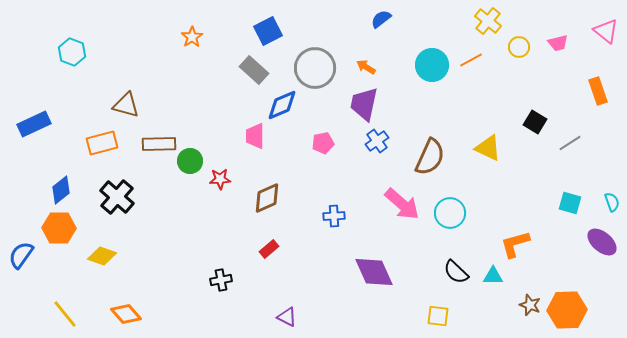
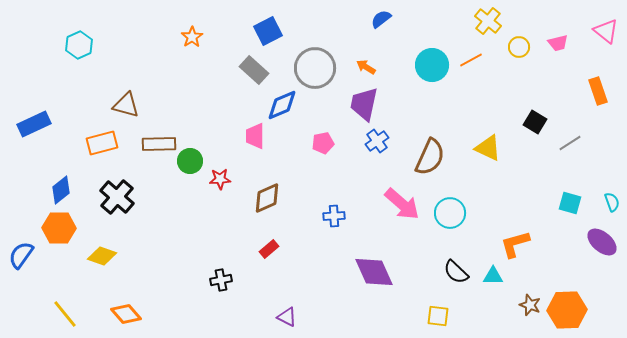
cyan hexagon at (72, 52): moved 7 px right, 7 px up; rotated 16 degrees clockwise
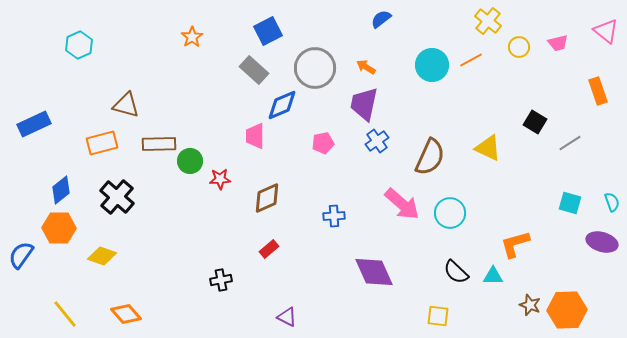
purple ellipse at (602, 242): rotated 24 degrees counterclockwise
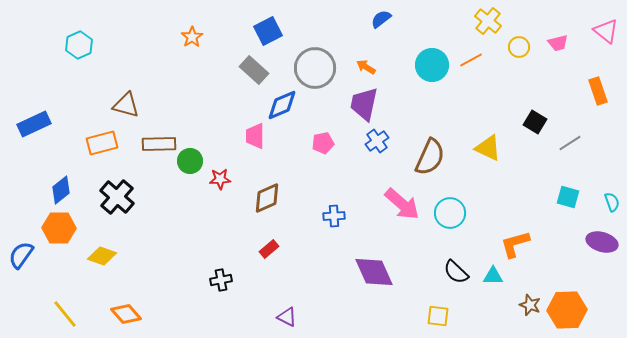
cyan square at (570, 203): moved 2 px left, 6 px up
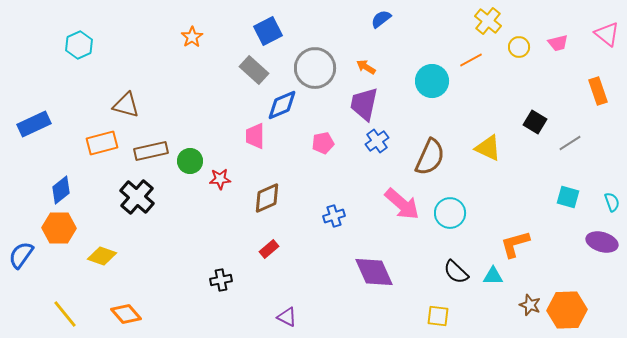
pink triangle at (606, 31): moved 1 px right, 3 px down
cyan circle at (432, 65): moved 16 px down
brown rectangle at (159, 144): moved 8 px left, 7 px down; rotated 12 degrees counterclockwise
black cross at (117, 197): moved 20 px right
blue cross at (334, 216): rotated 15 degrees counterclockwise
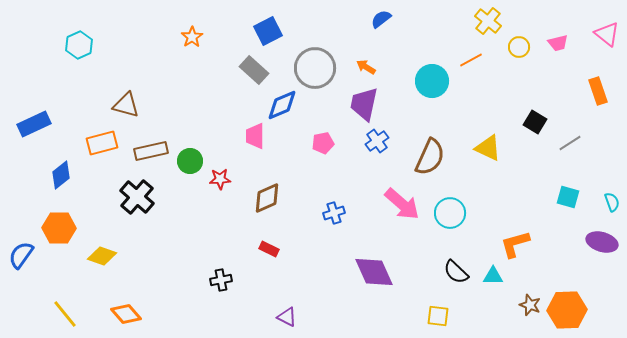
blue diamond at (61, 190): moved 15 px up
blue cross at (334, 216): moved 3 px up
red rectangle at (269, 249): rotated 66 degrees clockwise
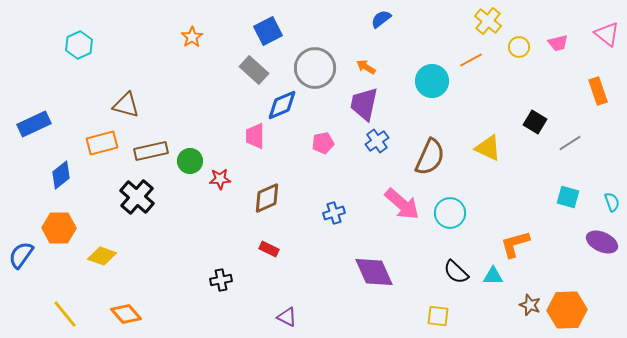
purple ellipse at (602, 242): rotated 8 degrees clockwise
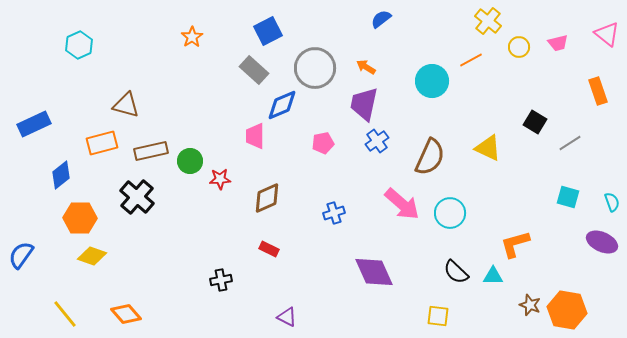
orange hexagon at (59, 228): moved 21 px right, 10 px up
yellow diamond at (102, 256): moved 10 px left
orange hexagon at (567, 310): rotated 12 degrees clockwise
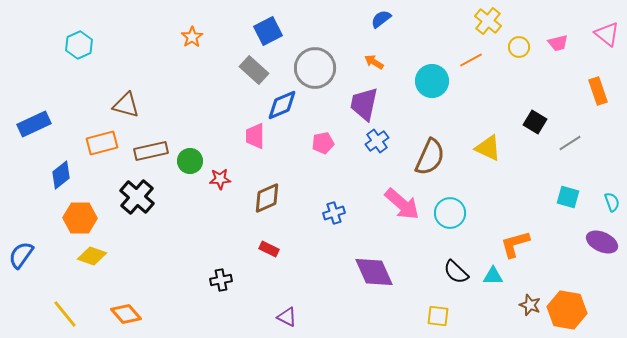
orange arrow at (366, 67): moved 8 px right, 5 px up
